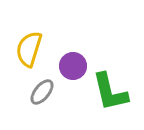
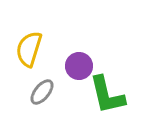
purple circle: moved 6 px right
green L-shape: moved 3 px left, 3 px down
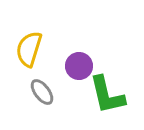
gray ellipse: rotated 76 degrees counterclockwise
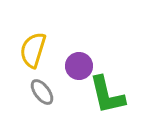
yellow semicircle: moved 4 px right, 1 px down
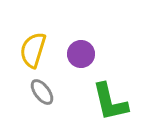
purple circle: moved 2 px right, 12 px up
green L-shape: moved 3 px right, 7 px down
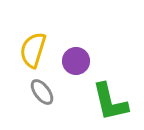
purple circle: moved 5 px left, 7 px down
